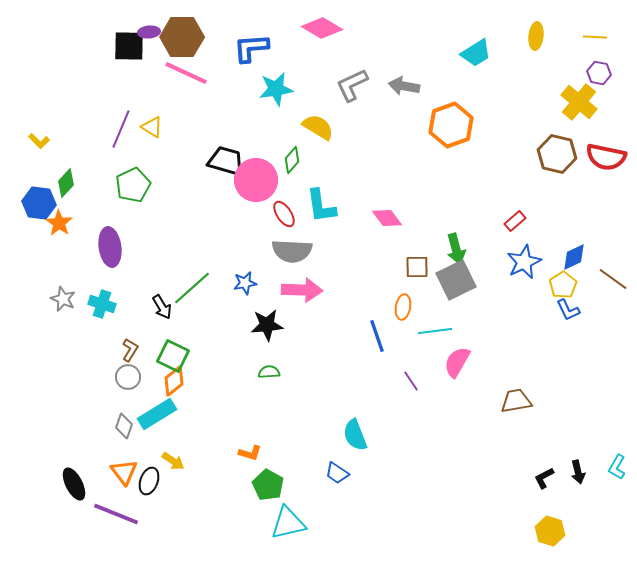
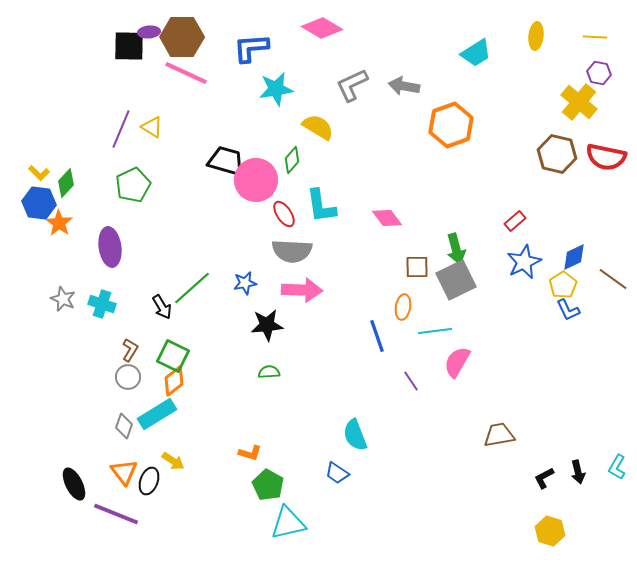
yellow L-shape at (39, 141): moved 32 px down
brown trapezoid at (516, 401): moved 17 px left, 34 px down
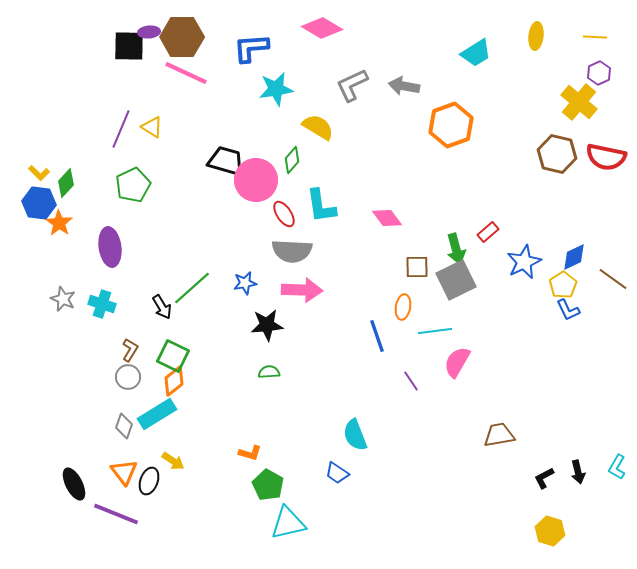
purple hexagon at (599, 73): rotated 25 degrees clockwise
red rectangle at (515, 221): moved 27 px left, 11 px down
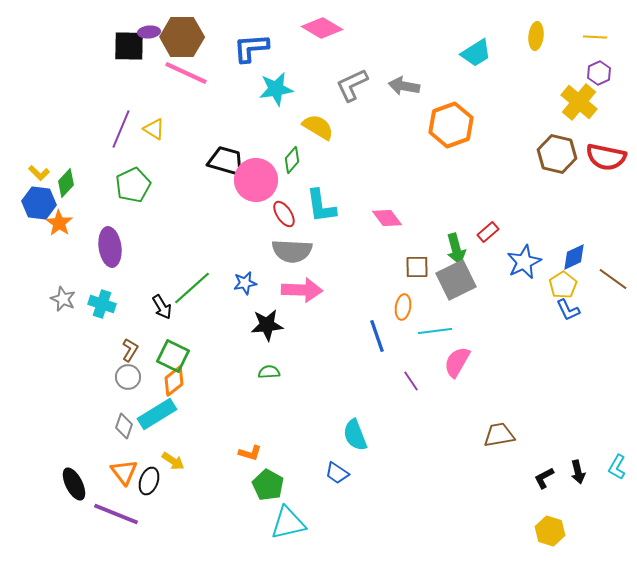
yellow triangle at (152, 127): moved 2 px right, 2 px down
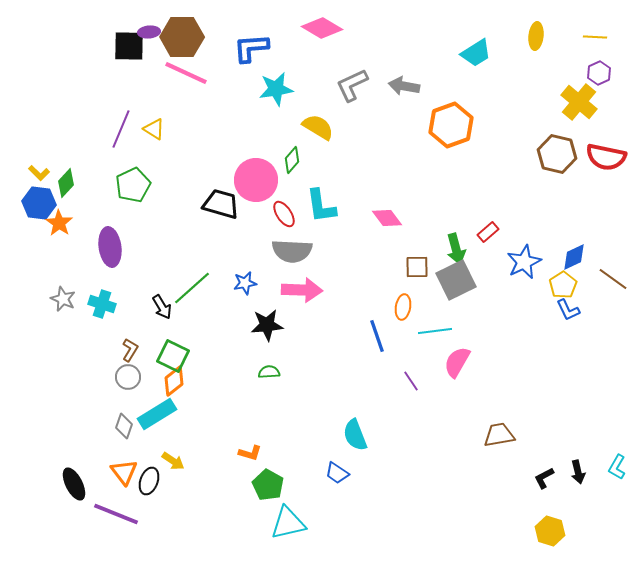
black trapezoid at (226, 161): moved 5 px left, 43 px down
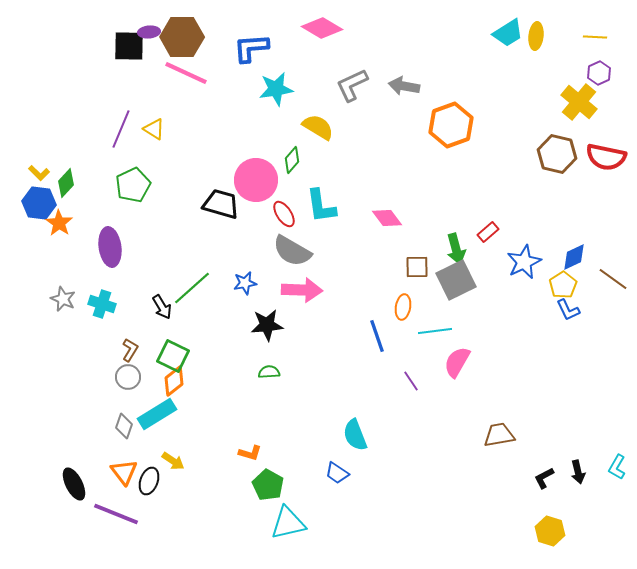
cyan trapezoid at (476, 53): moved 32 px right, 20 px up
gray semicircle at (292, 251): rotated 27 degrees clockwise
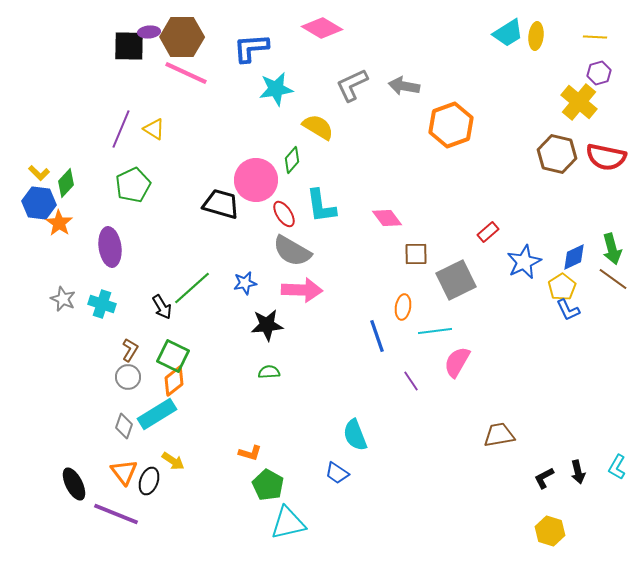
purple hexagon at (599, 73): rotated 10 degrees clockwise
green arrow at (456, 249): moved 156 px right
brown square at (417, 267): moved 1 px left, 13 px up
yellow pentagon at (563, 285): moved 1 px left, 2 px down
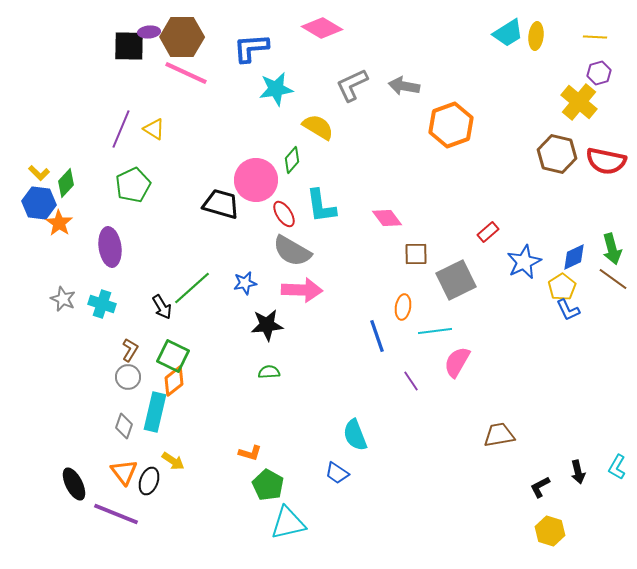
red semicircle at (606, 157): moved 4 px down
cyan rectangle at (157, 414): moved 2 px left, 2 px up; rotated 45 degrees counterclockwise
black L-shape at (544, 478): moved 4 px left, 9 px down
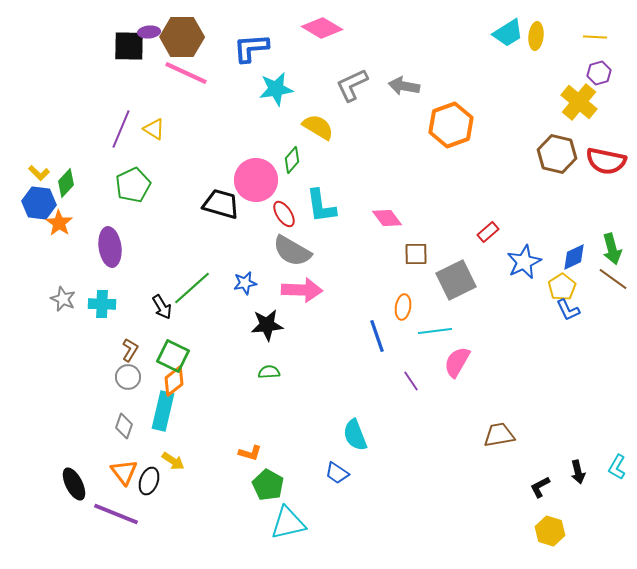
cyan cross at (102, 304): rotated 16 degrees counterclockwise
cyan rectangle at (155, 412): moved 8 px right, 1 px up
